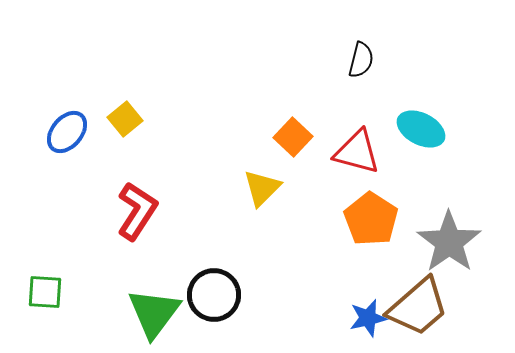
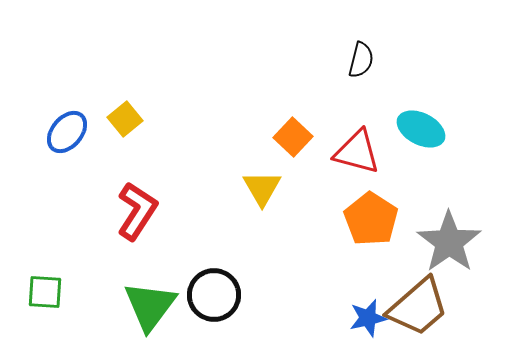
yellow triangle: rotated 15 degrees counterclockwise
green triangle: moved 4 px left, 7 px up
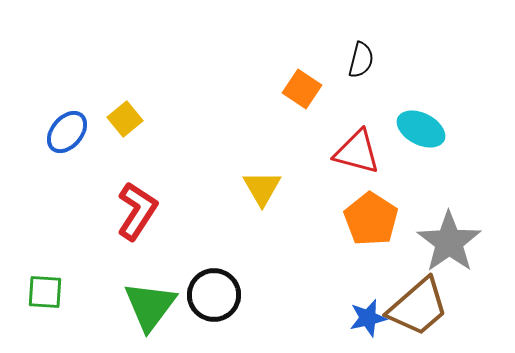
orange square: moved 9 px right, 48 px up; rotated 9 degrees counterclockwise
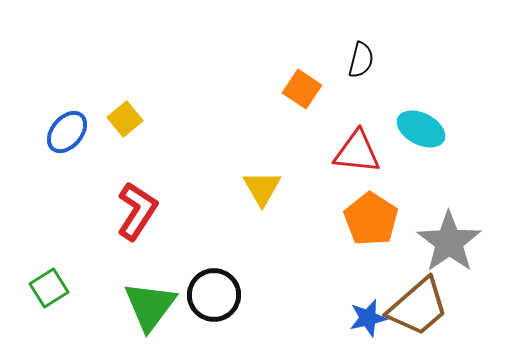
red triangle: rotated 9 degrees counterclockwise
green square: moved 4 px right, 4 px up; rotated 36 degrees counterclockwise
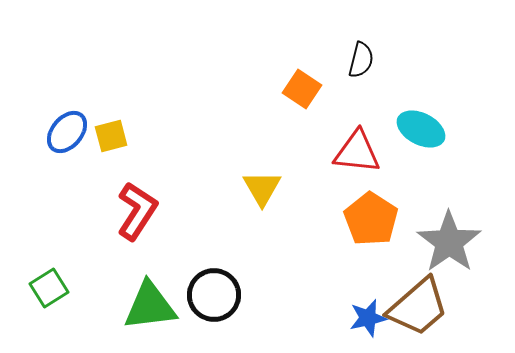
yellow square: moved 14 px left, 17 px down; rotated 24 degrees clockwise
green triangle: rotated 46 degrees clockwise
